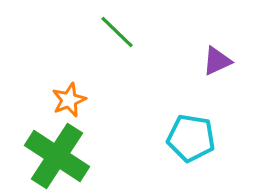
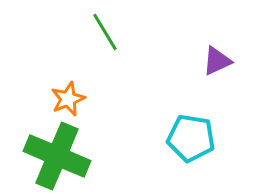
green line: moved 12 px left; rotated 15 degrees clockwise
orange star: moved 1 px left, 1 px up
green cross: rotated 10 degrees counterclockwise
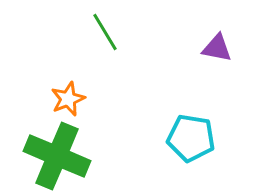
purple triangle: moved 13 px up; rotated 36 degrees clockwise
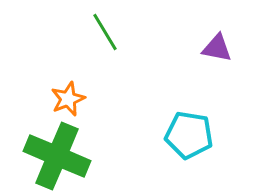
cyan pentagon: moved 2 px left, 3 px up
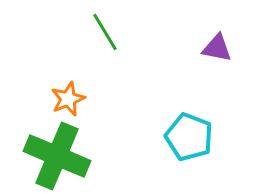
cyan pentagon: moved 2 px down; rotated 12 degrees clockwise
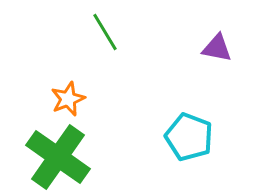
green cross: moved 1 px right, 1 px down; rotated 12 degrees clockwise
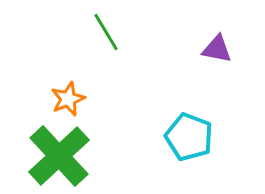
green line: moved 1 px right
purple triangle: moved 1 px down
green cross: moved 1 px right, 1 px up; rotated 12 degrees clockwise
